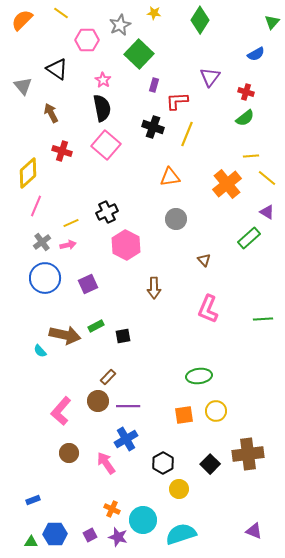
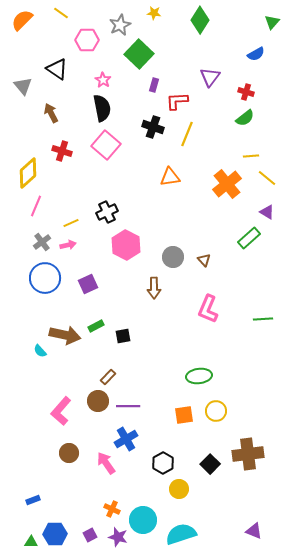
gray circle at (176, 219): moved 3 px left, 38 px down
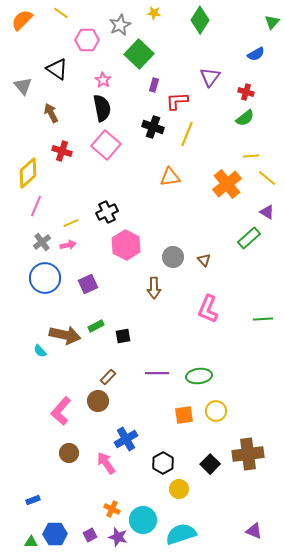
purple line at (128, 406): moved 29 px right, 33 px up
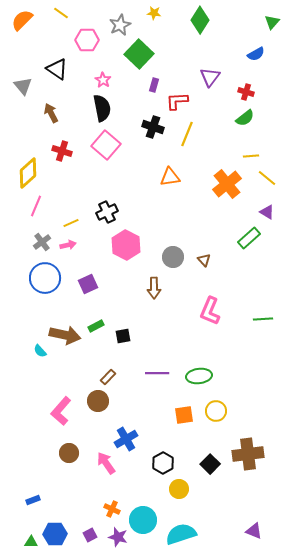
pink L-shape at (208, 309): moved 2 px right, 2 px down
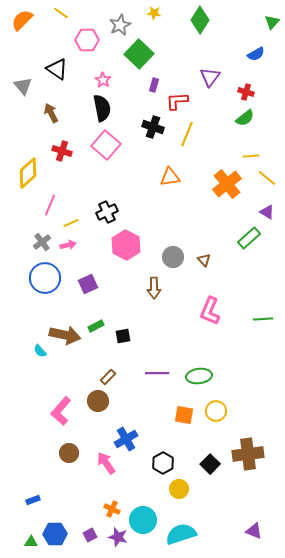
pink line at (36, 206): moved 14 px right, 1 px up
orange square at (184, 415): rotated 18 degrees clockwise
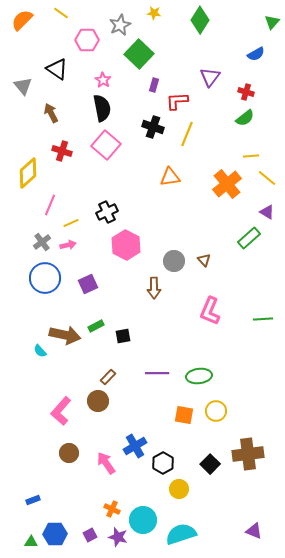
gray circle at (173, 257): moved 1 px right, 4 px down
blue cross at (126, 439): moved 9 px right, 7 px down
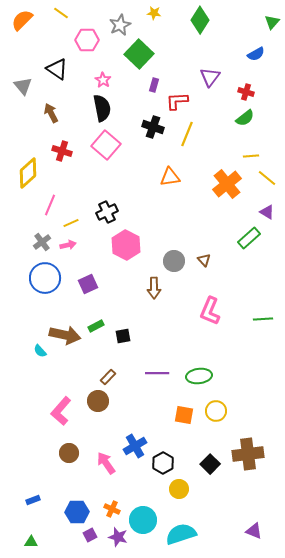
blue hexagon at (55, 534): moved 22 px right, 22 px up
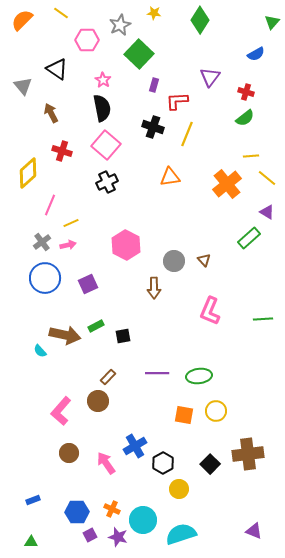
black cross at (107, 212): moved 30 px up
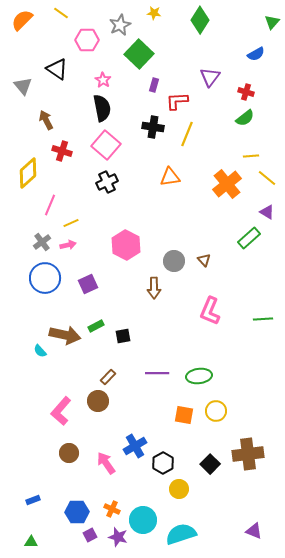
brown arrow at (51, 113): moved 5 px left, 7 px down
black cross at (153, 127): rotated 10 degrees counterclockwise
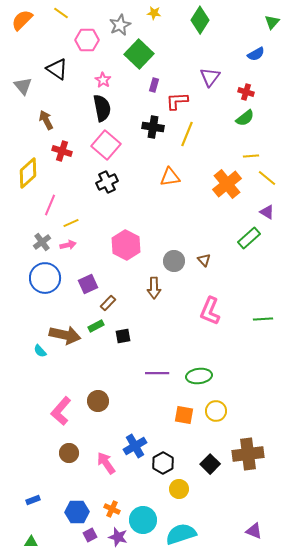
brown rectangle at (108, 377): moved 74 px up
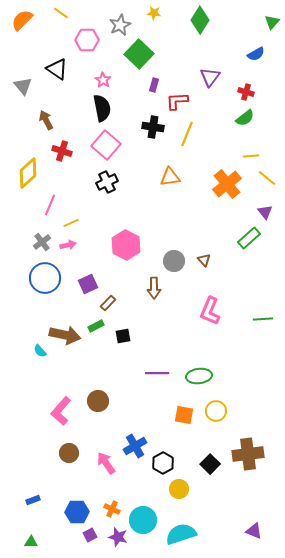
purple triangle at (267, 212): moved 2 px left; rotated 21 degrees clockwise
